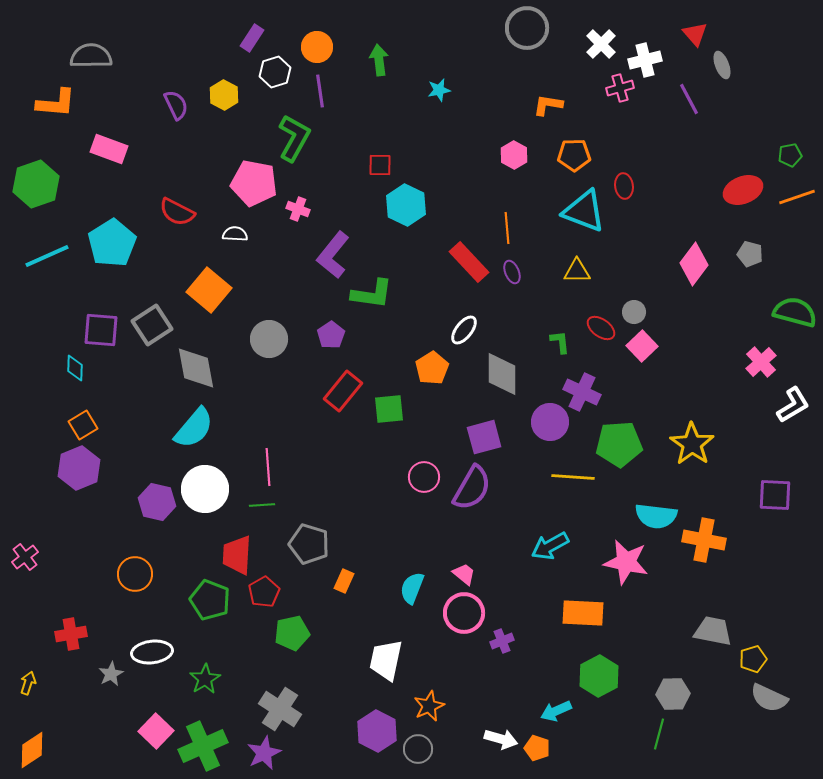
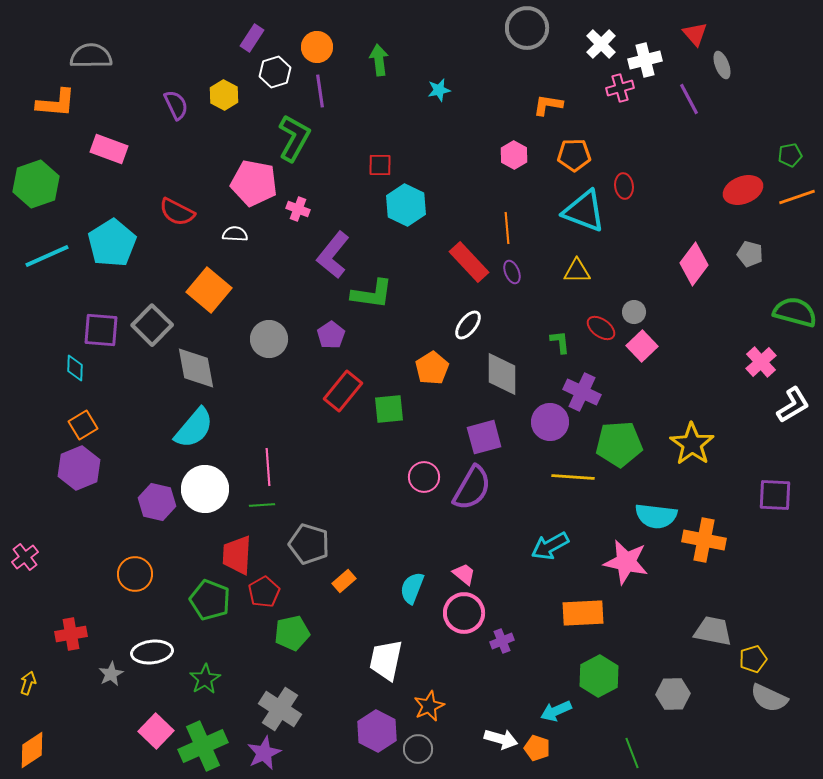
gray square at (152, 325): rotated 12 degrees counterclockwise
white ellipse at (464, 330): moved 4 px right, 5 px up
orange rectangle at (344, 581): rotated 25 degrees clockwise
orange rectangle at (583, 613): rotated 6 degrees counterclockwise
green line at (659, 734): moved 27 px left, 19 px down; rotated 36 degrees counterclockwise
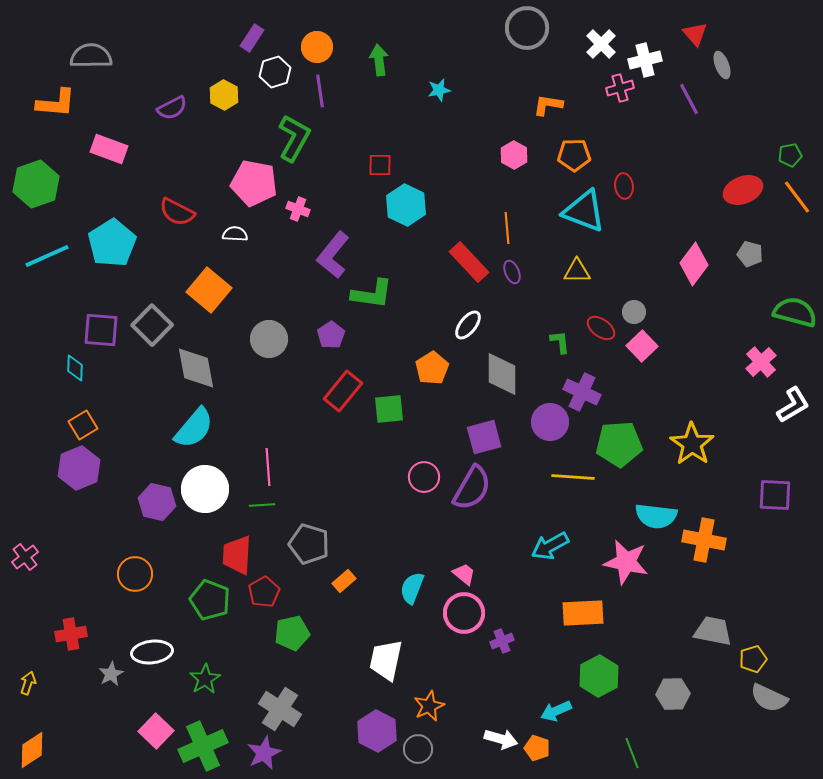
purple semicircle at (176, 105): moved 4 px left, 3 px down; rotated 88 degrees clockwise
orange line at (797, 197): rotated 72 degrees clockwise
